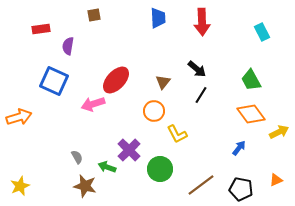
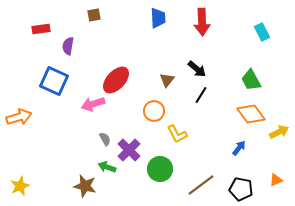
brown triangle: moved 4 px right, 2 px up
gray semicircle: moved 28 px right, 18 px up
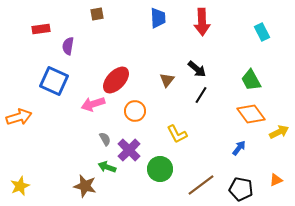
brown square: moved 3 px right, 1 px up
orange circle: moved 19 px left
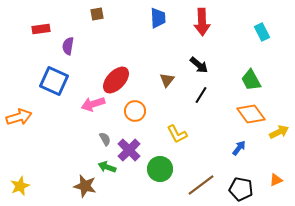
black arrow: moved 2 px right, 4 px up
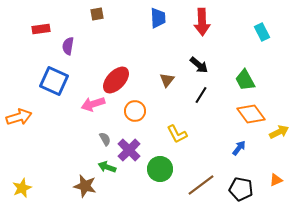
green trapezoid: moved 6 px left
yellow star: moved 2 px right, 2 px down
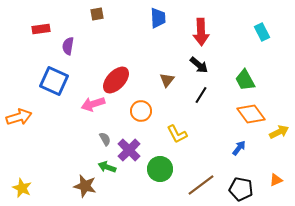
red arrow: moved 1 px left, 10 px down
orange circle: moved 6 px right
yellow star: rotated 24 degrees counterclockwise
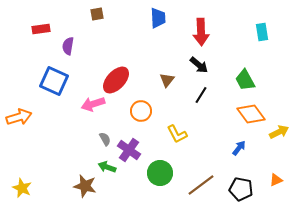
cyan rectangle: rotated 18 degrees clockwise
purple cross: rotated 10 degrees counterclockwise
green circle: moved 4 px down
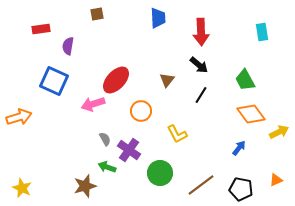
brown star: rotated 30 degrees counterclockwise
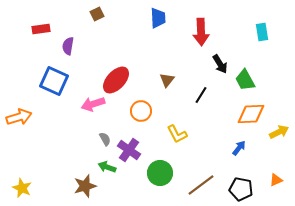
brown square: rotated 16 degrees counterclockwise
black arrow: moved 21 px right, 1 px up; rotated 18 degrees clockwise
orange diamond: rotated 56 degrees counterclockwise
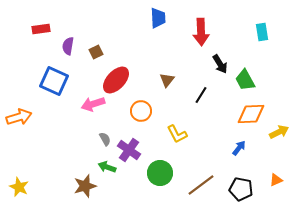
brown square: moved 1 px left, 38 px down
yellow star: moved 3 px left, 1 px up
